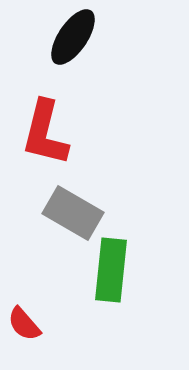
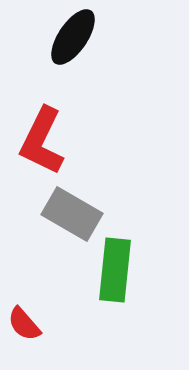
red L-shape: moved 3 px left, 8 px down; rotated 12 degrees clockwise
gray rectangle: moved 1 px left, 1 px down
green rectangle: moved 4 px right
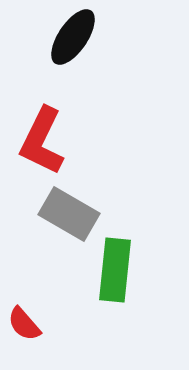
gray rectangle: moved 3 px left
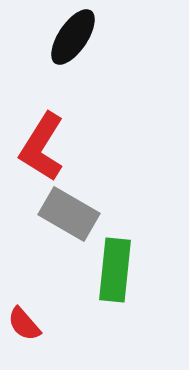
red L-shape: moved 6 px down; rotated 6 degrees clockwise
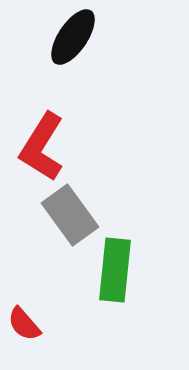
gray rectangle: moved 1 px right, 1 px down; rotated 24 degrees clockwise
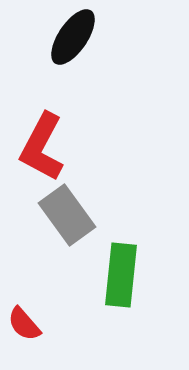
red L-shape: rotated 4 degrees counterclockwise
gray rectangle: moved 3 px left
green rectangle: moved 6 px right, 5 px down
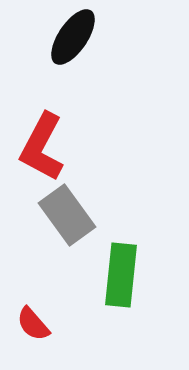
red semicircle: moved 9 px right
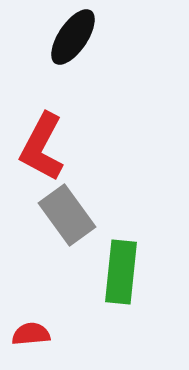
green rectangle: moved 3 px up
red semicircle: moved 2 px left, 10 px down; rotated 126 degrees clockwise
